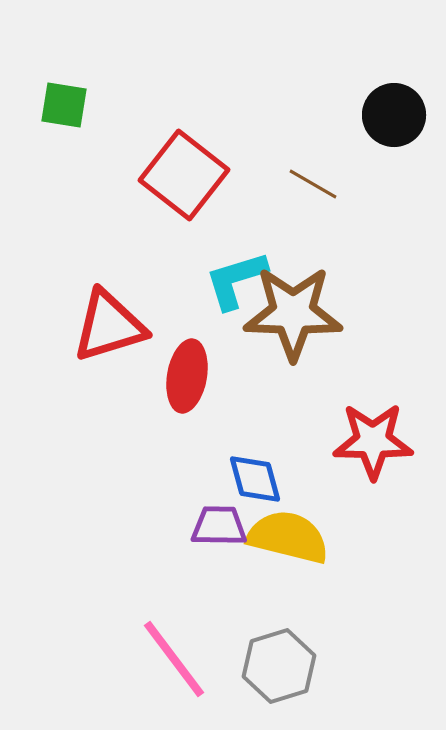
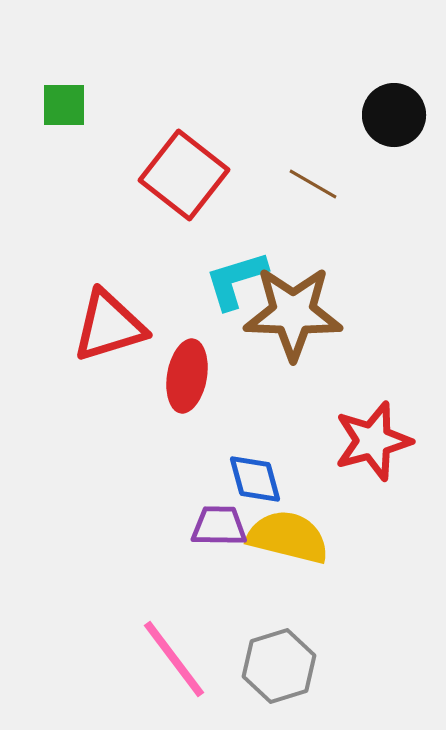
green square: rotated 9 degrees counterclockwise
red star: rotated 16 degrees counterclockwise
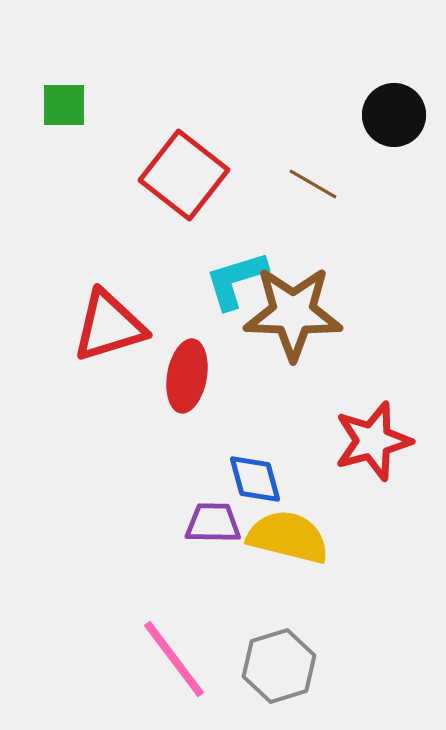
purple trapezoid: moved 6 px left, 3 px up
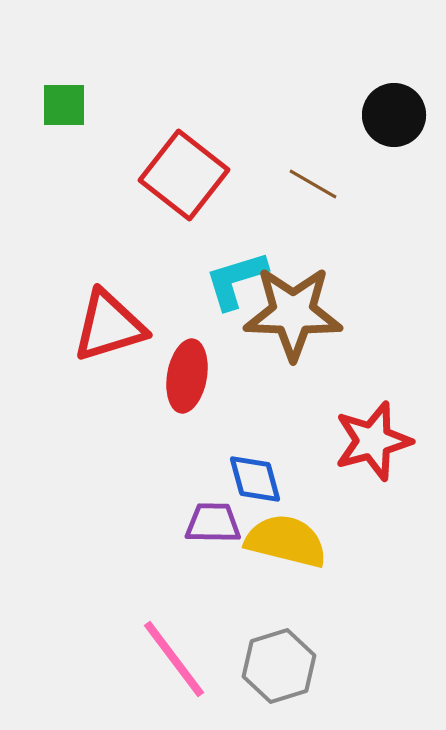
yellow semicircle: moved 2 px left, 4 px down
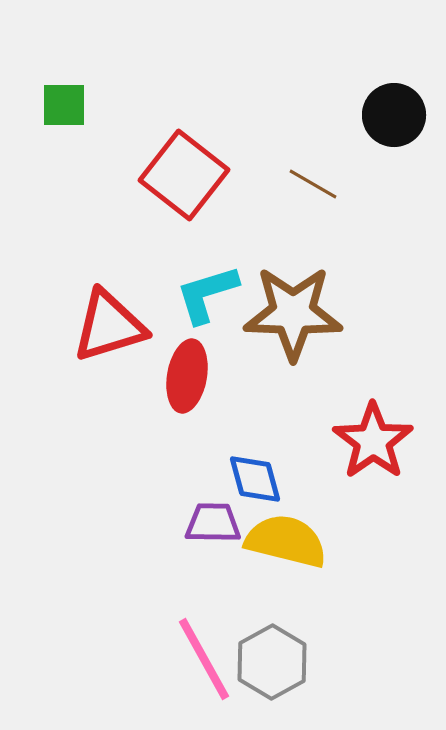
cyan L-shape: moved 29 px left, 14 px down
red star: rotated 20 degrees counterclockwise
pink line: moved 30 px right; rotated 8 degrees clockwise
gray hexagon: moved 7 px left, 4 px up; rotated 12 degrees counterclockwise
